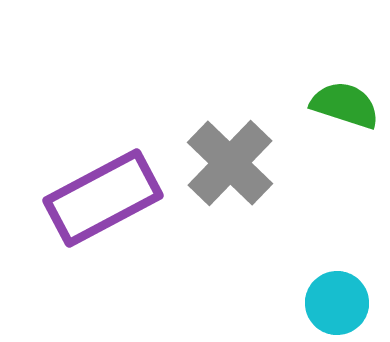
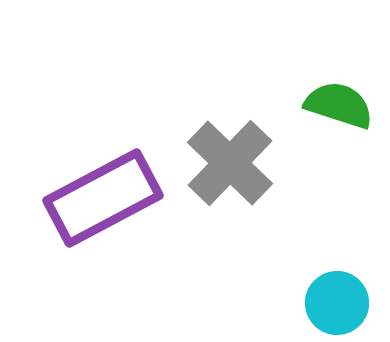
green semicircle: moved 6 px left
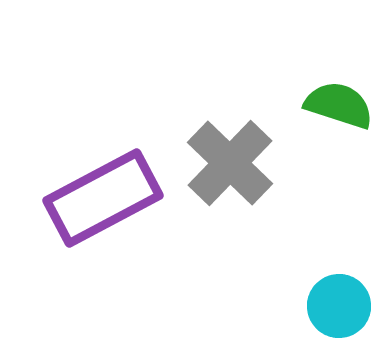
cyan circle: moved 2 px right, 3 px down
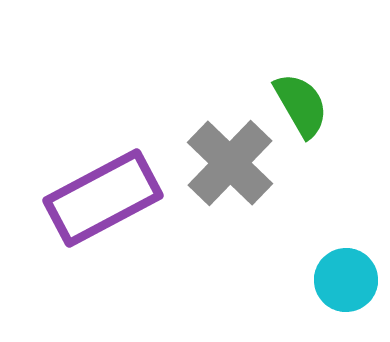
green semicircle: moved 38 px left; rotated 42 degrees clockwise
cyan circle: moved 7 px right, 26 px up
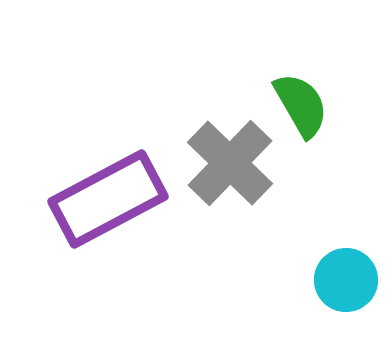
purple rectangle: moved 5 px right, 1 px down
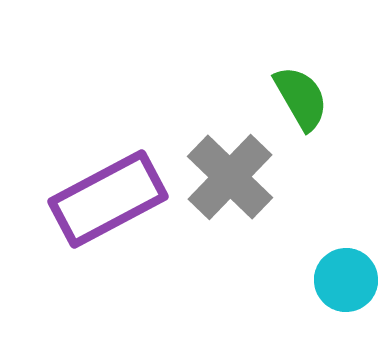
green semicircle: moved 7 px up
gray cross: moved 14 px down
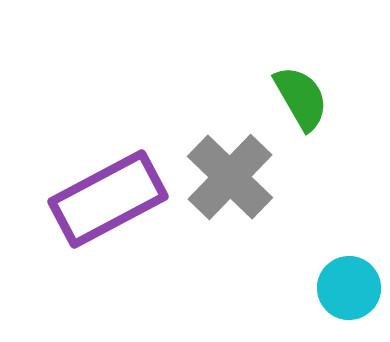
cyan circle: moved 3 px right, 8 px down
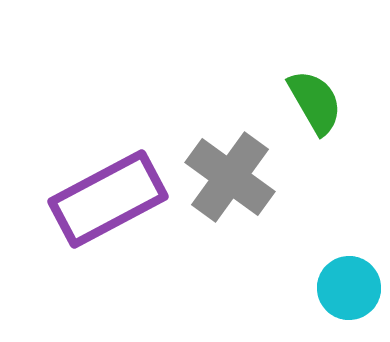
green semicircle: moved 14 px right, 4 px down
gray cross: rotated 8 degrees counterclockwise
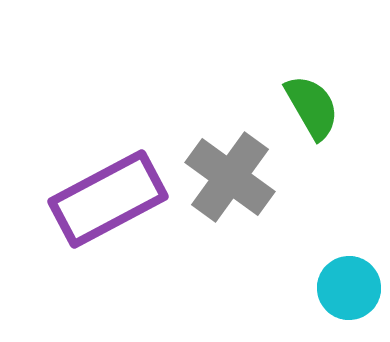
green semicircle: moved 3 px left, 5 px down
